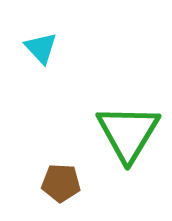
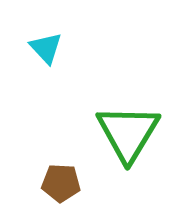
cyan triangle: moved 5 px right
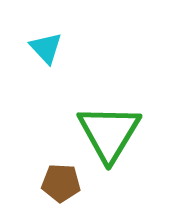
green triangle: moved 19 px left
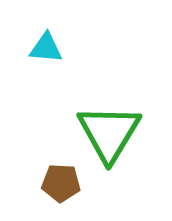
cyan triangle: rotated 42 degrees counterclockwise
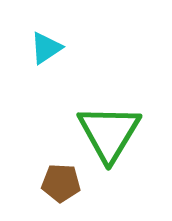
cyan triangle: rotated 39 degrees counterclockwise
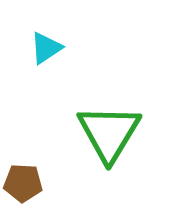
brown pentagon: moved 38 px left
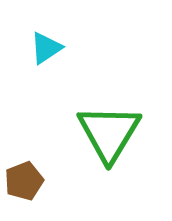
brown pentagon: moved 1 px right, 2 px up; rotated 24 degrees counterclockwise
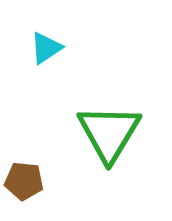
brown pentagon: rotated 27 degrees clockwise
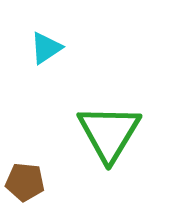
brown pentagon: moved 1 px right, 1 px down
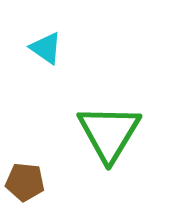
cyan triangle: rotated 51 degrees counterclockwise
